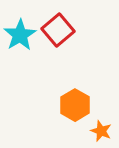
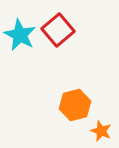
cyan star: rotated 12 degrees counterclockwise
orange hexagon: rotated 16 degrees clockwise
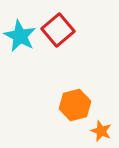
cyan star: moved 1 px down
